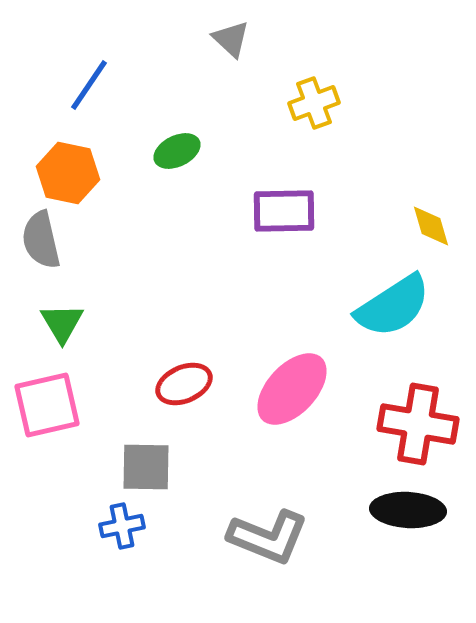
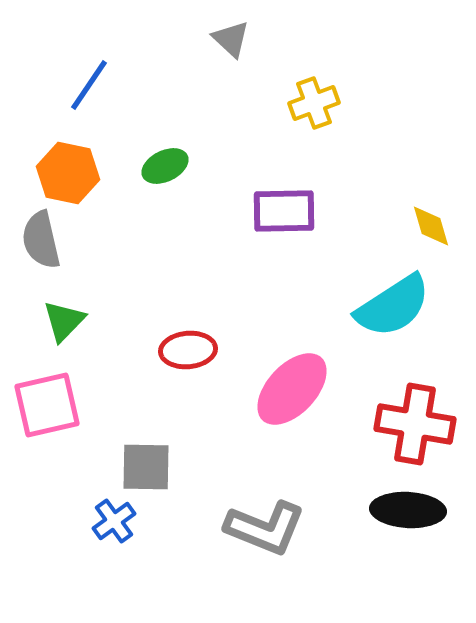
green ellipse: moved 12 px left, 15 px down
green triangle: moved 2 px right, 2 px up; rotated 15 degrees clockwise
red ellipse: moved 4 px right, 34 px up; rotated 18 degrees clockwise
red cross: moved 3 px left
blue cross: moved 8 px left, 5 px up; rotated 24 degrees counterclockwise
gray L-shape: moved 3 px left, 9 px up
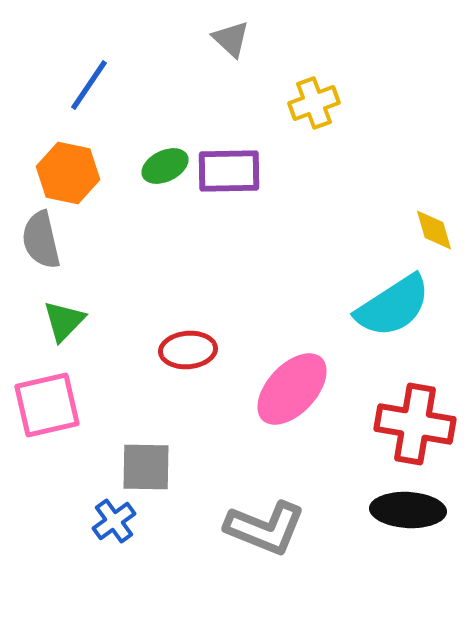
purple rectangle: moved 55 px left, 40 px up
yellow diamond: moved 3 px right, 4 px down
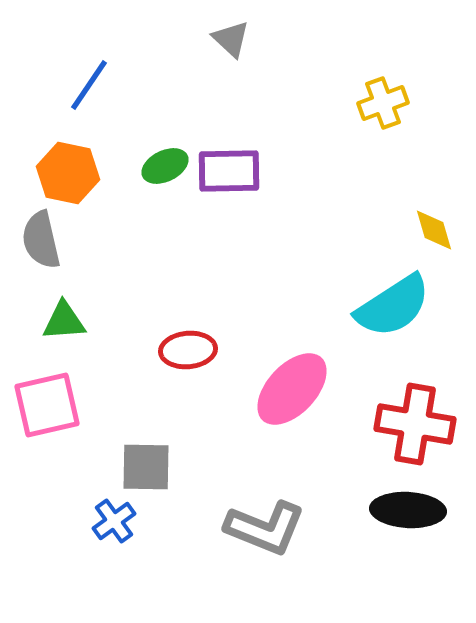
yellow cross: moved 69 px right
green triangle: rotated 42 degrees clockwise
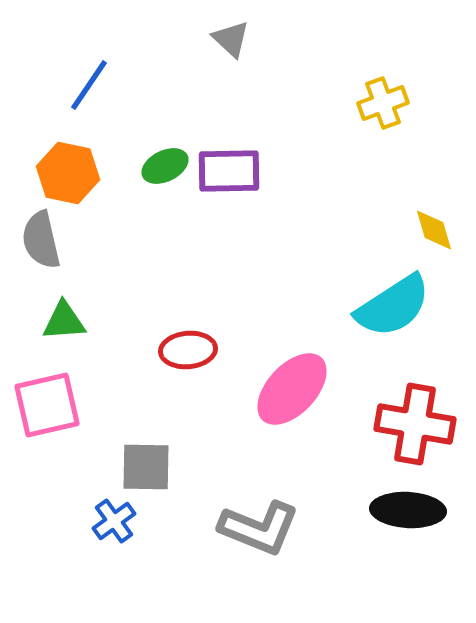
gray L-shape: moved 6 px left
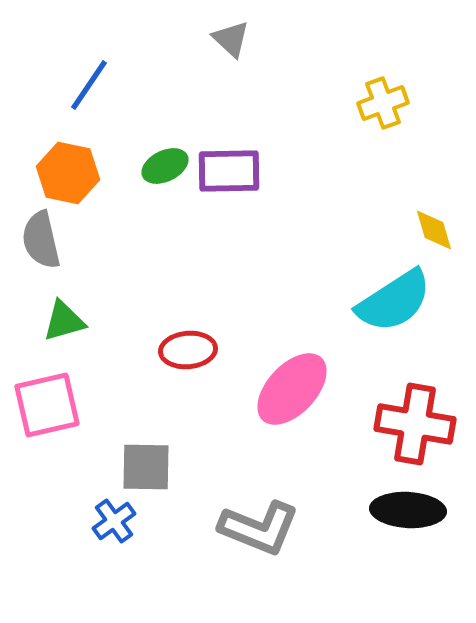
cyan semicircle: moved 1 px right, 5 px up
green triangle: rotated 12 degrees counterclockwise
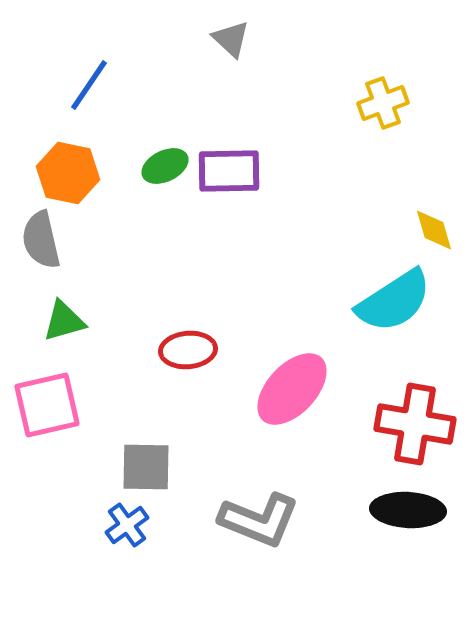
blue cross: moved 13 px right, 4 px down
gray L-shape: moved 8 px up
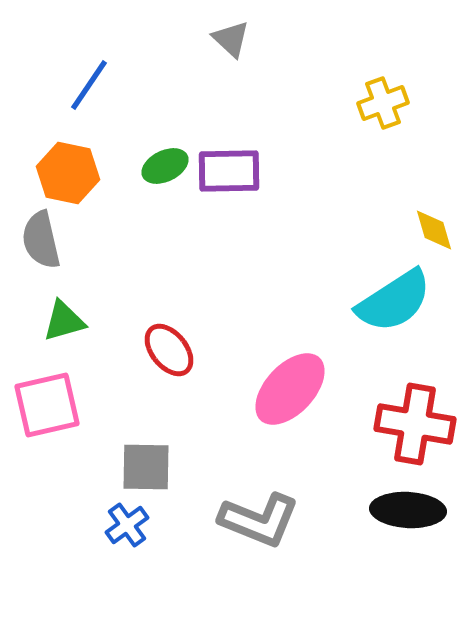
red ellipse: moved 19 px left; rotated 56 degrees clockwise
pink ellipse: moved 2 px left
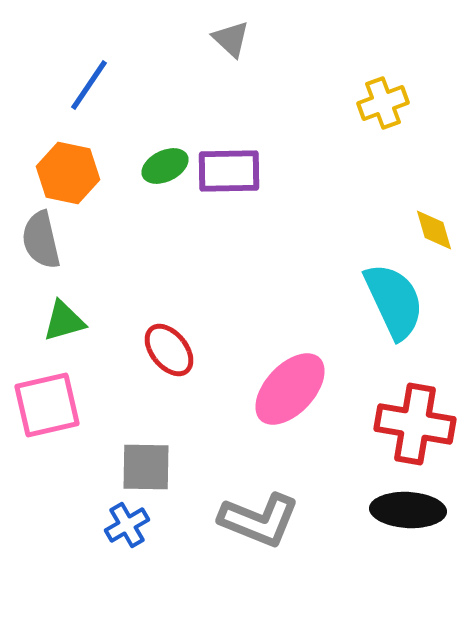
cyan semicircle: rotated 82 degrees counterclockwise
blue cross: rotated 6 degrees clockwise
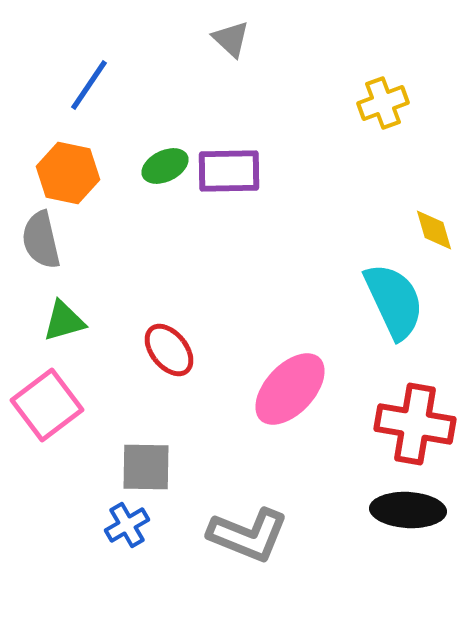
pink square: rotated 24 degrees counterclockwise
gray L-shape: moved 11 px left, 15 px down
